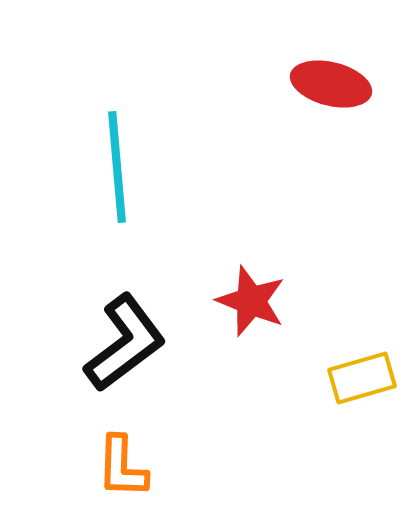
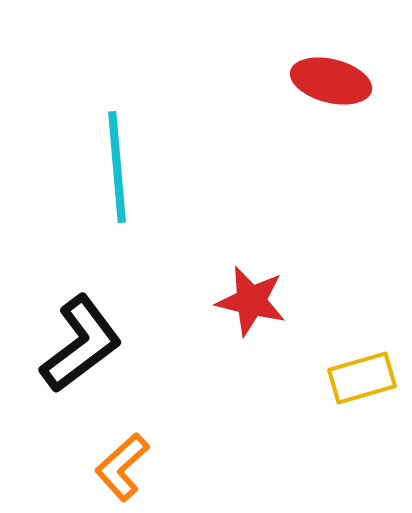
red ellipse: moved 3 px up
red star: rotated 8 degrees counterclockwise
black L-shape: moved 44 px left, 1 px down
orange L-shape: rotated 46 degrees clockwise
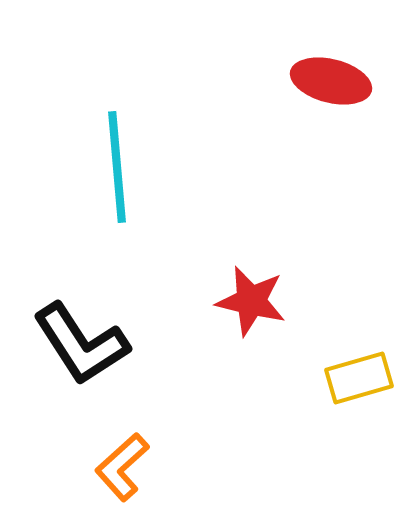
black L-shape: rotated 94 degrees clockwise
yellow rectangle: moved 3 px left
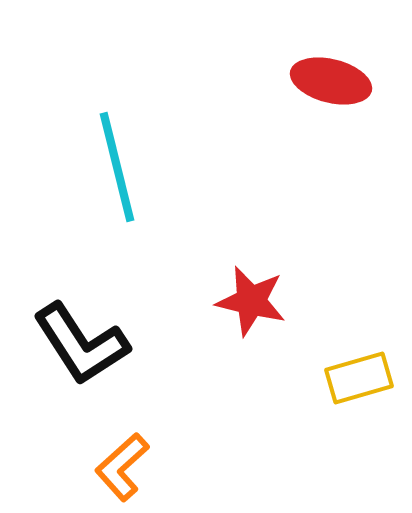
cyan line: rotated 9 degrees counterclockwise
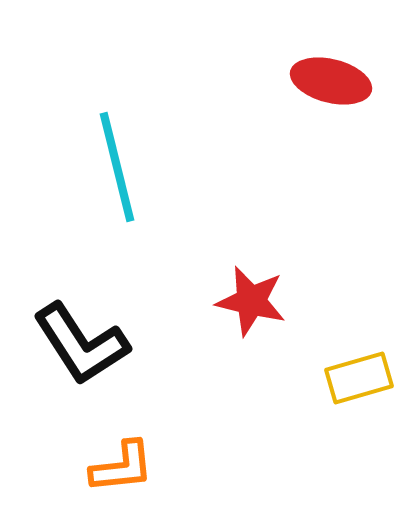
orange L-shape: rotated 144 degrees counterclockwise
